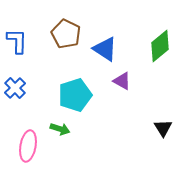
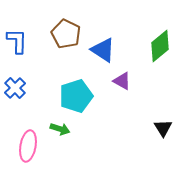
blue triangle: moved 2 px left, 1 px down
cyan pentagon: moved 1 px right, 1 px down
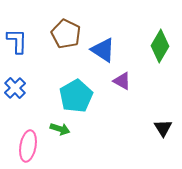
green diamond: rotated 20 degrees counterclockwise
cyan pentagon: rotated 12 degrees counterclockwise
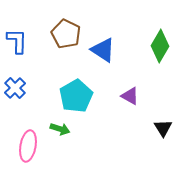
purple triangle: moved 8 px right, 15 px down
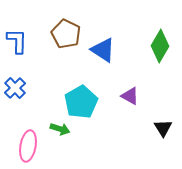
cyan pentagon: moved 5 px right, 6 px down
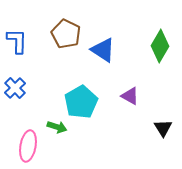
green arrow: moved 3 px left, 2 px up
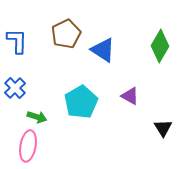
brown pentagon: rotated 20 degrees clockwise
green arrow: moved 20 px left, 10 px up
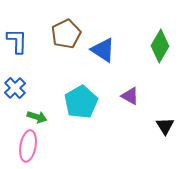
black triangle: moved 2 px right, 2 px up
